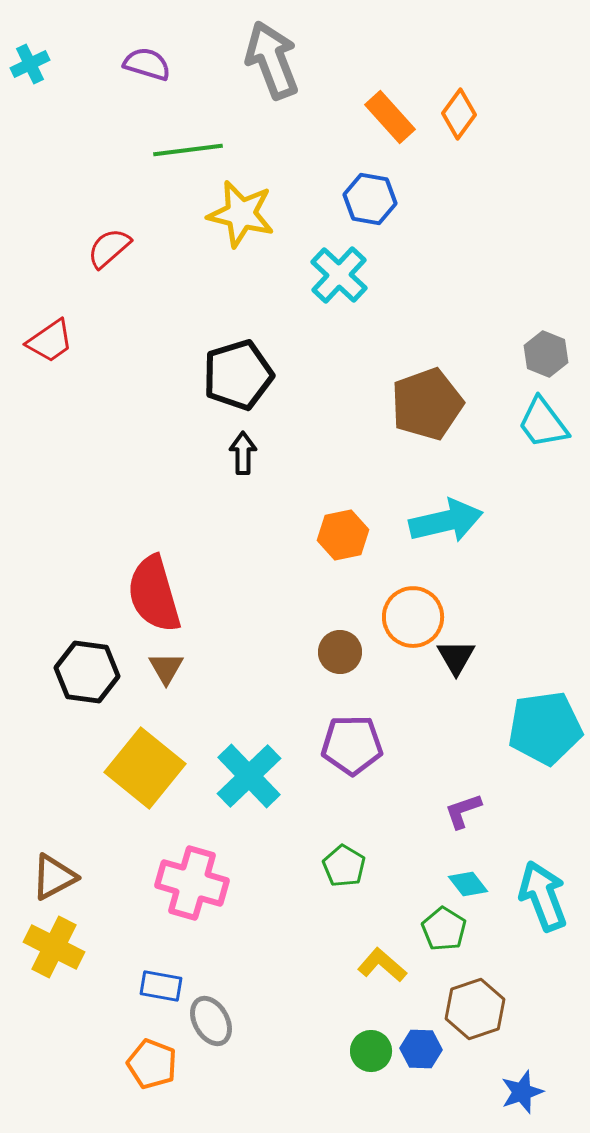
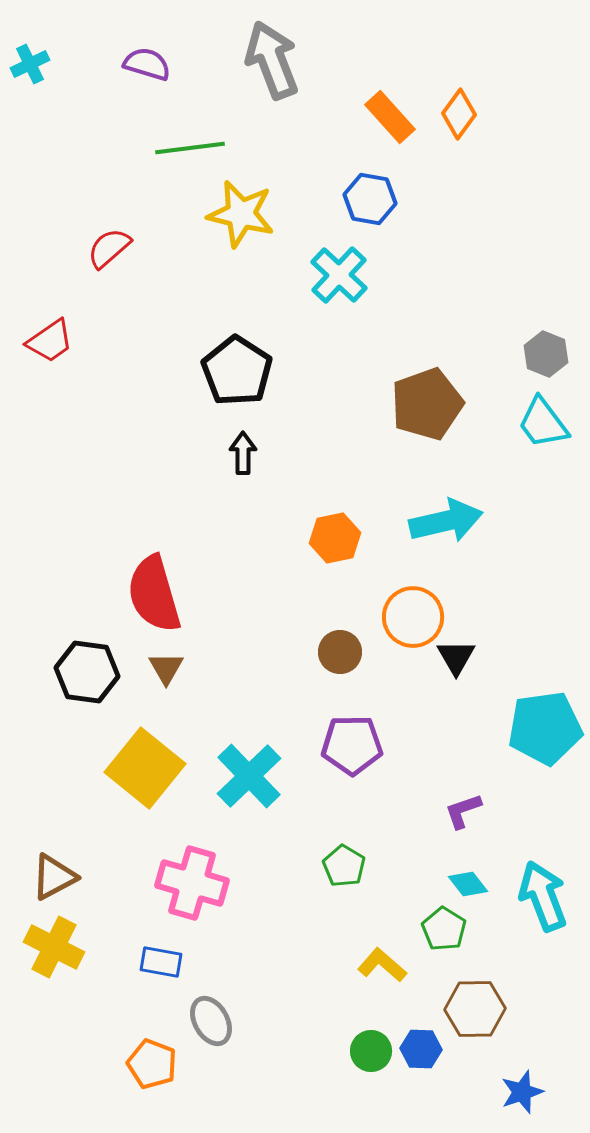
green line at (188, 150): moved 2 px right, 2 px up
black pentagon at (238, 375): moved 1 px left, 4 px up; rotated 22 degrees counterclockwise
orange hexagon at (343, 535): moved 8 px left, 3 px down
blue rectangle at (161, 986): moved 24 px up
brown hexagon at (475, 1009): rotated 18 degrees clockwise
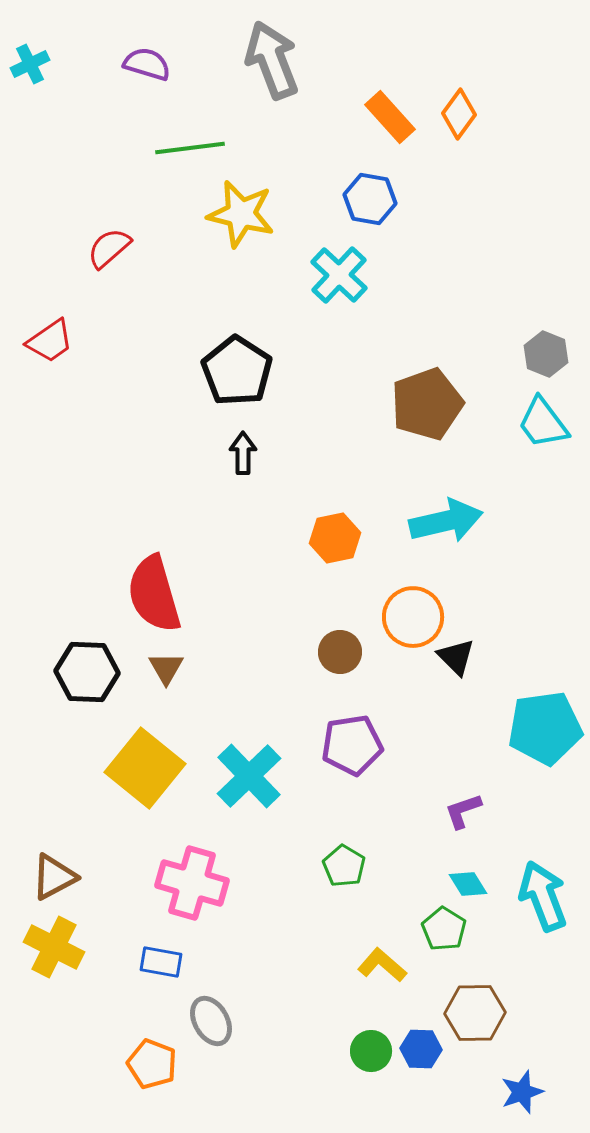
black triangle at (456, 657): rotated 15 degrees counterclockwise
black hexagon at (87, 672): rotated 6 degrees counterclockwise
purple pentagon at (352, 745): rotated 8 degrees counterclockwise
cyan diamond at (468, 884): rotated 6 degrees clockwise
brown hexagon at (475, 1009): moved 4 px down
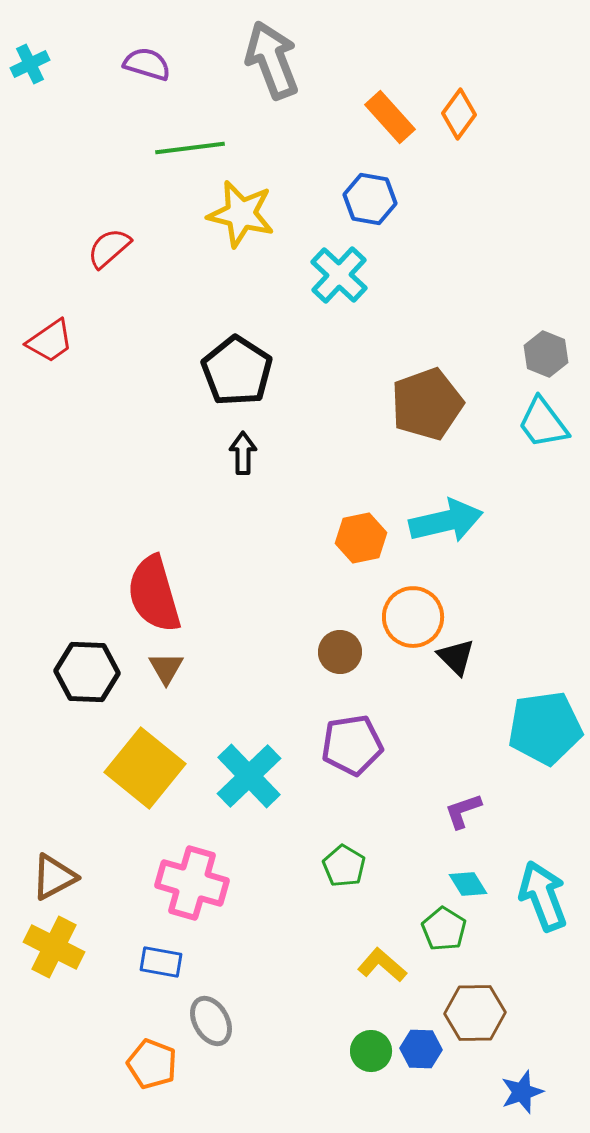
orange hexagon at (335, 538): moved 26 px right
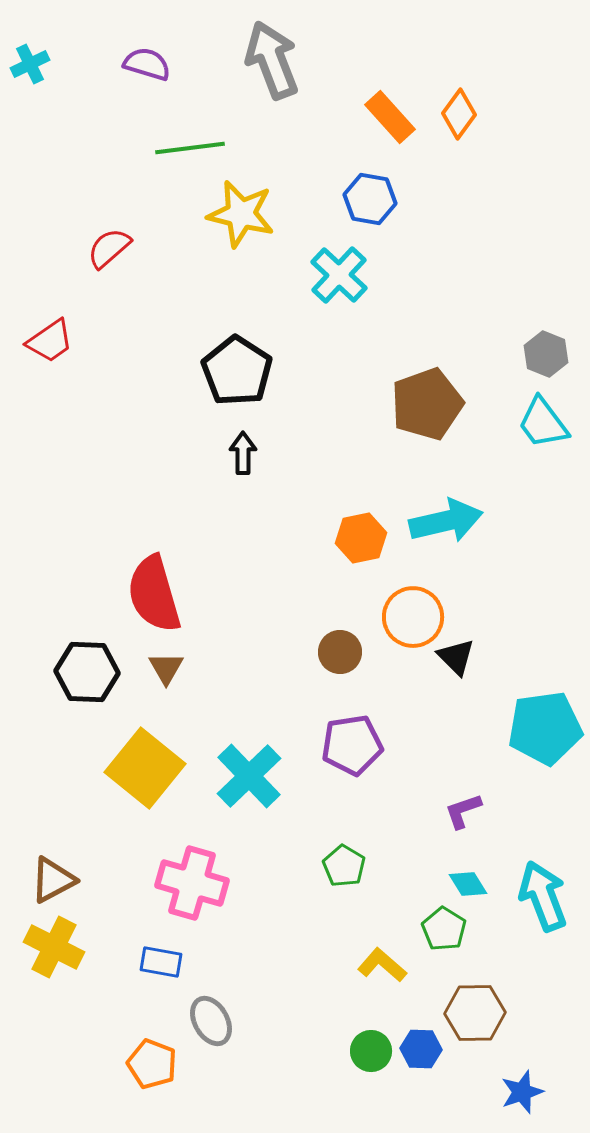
brown triangle at (54, 877): moved 1 px left, 3 px down
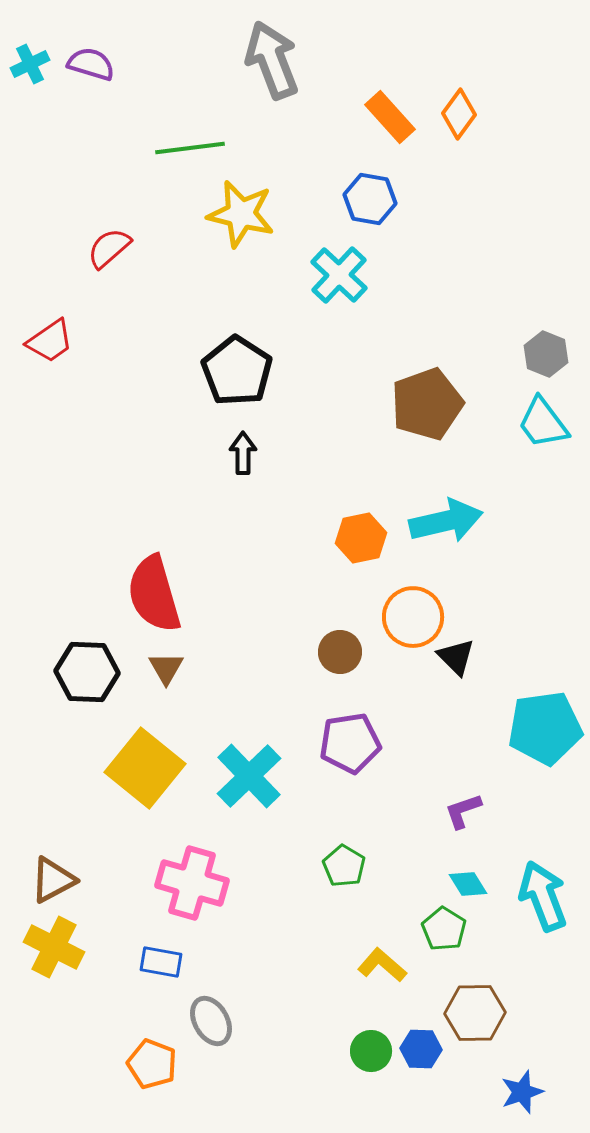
purple semicircle at (147, 64): moved 56 px left
purple pentagon at (352, 745): moved 2 px left, 2 px up
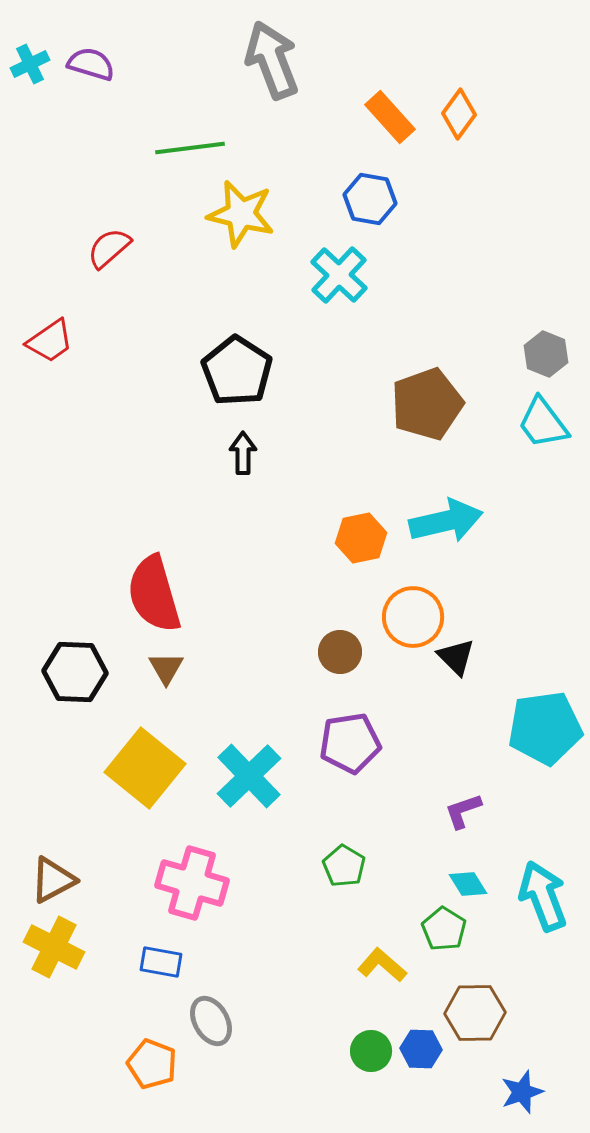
black hexagon at (87, 672): moved 12 px left
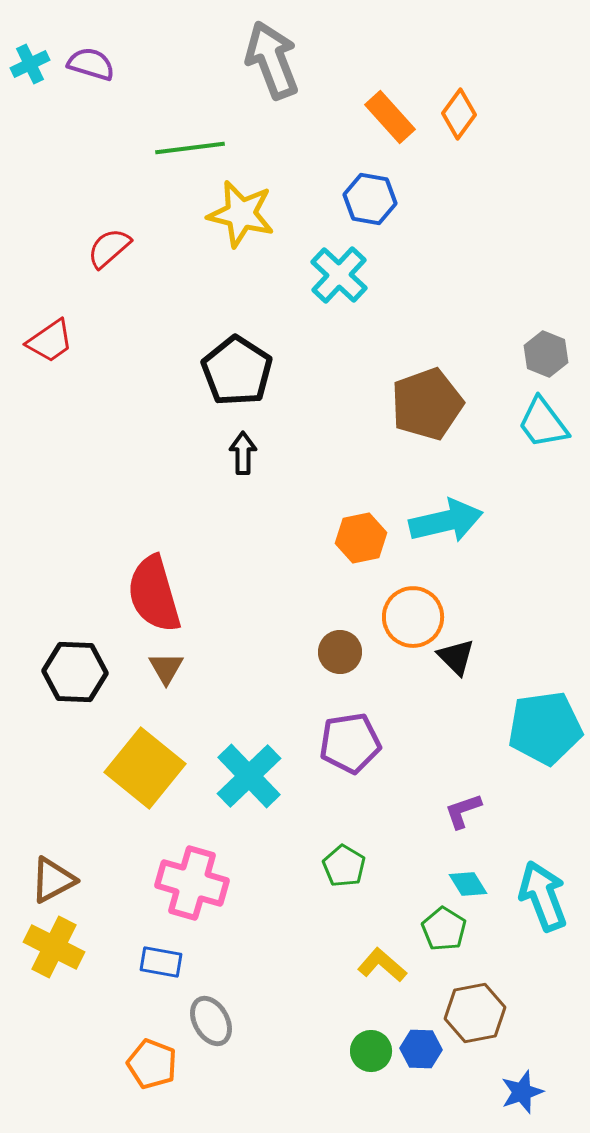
brown hexagon at (475, 1013): rotated 10 degrees counterclockwise
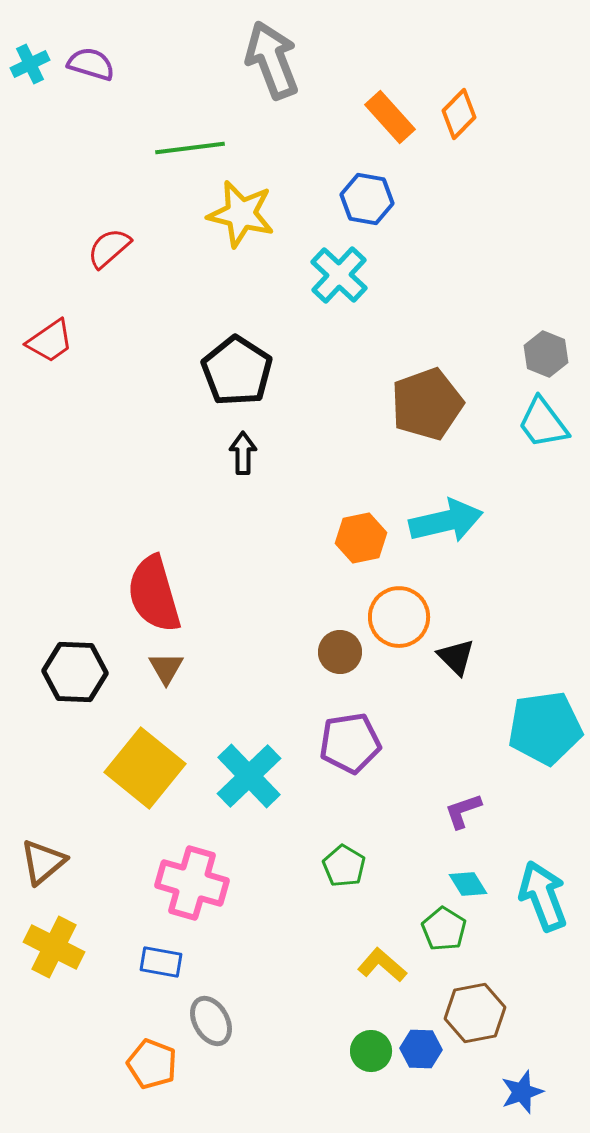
orange diamond at (459, 114): rotated 9 degrees clockwise
blue hexagon at (370, 199): moved 3 px left
orange circle at (413, 617): moved 14 px left
brown triangle at (53, 880): moved 10 px left, 18 px up; rotated 12 degrees counterclockwise
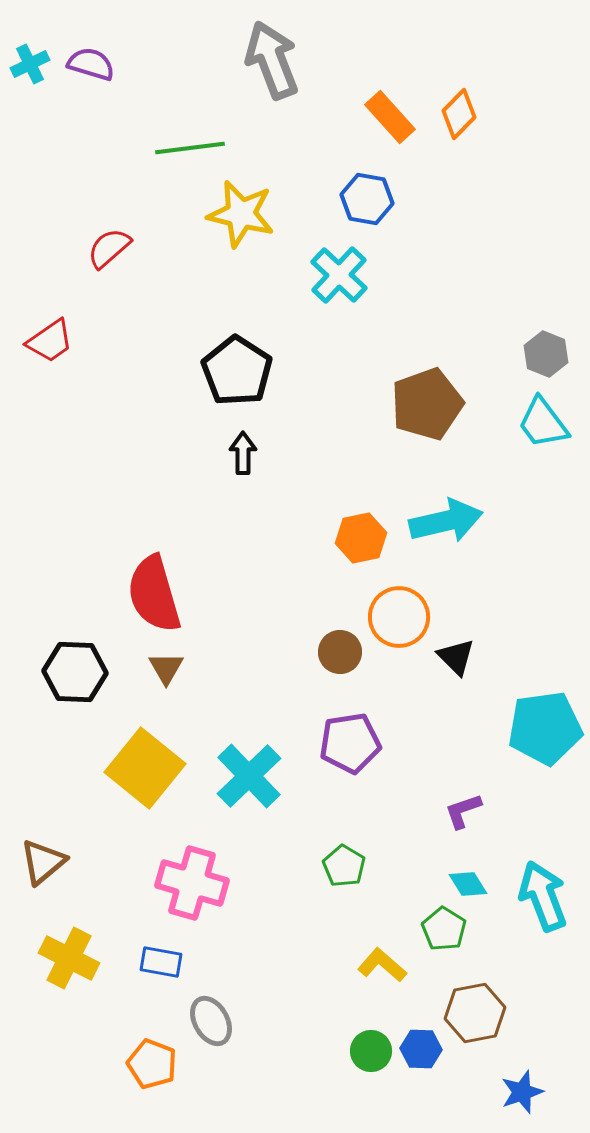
yellow cross at (54, 947): moved 15 px right, 11 px down
